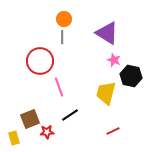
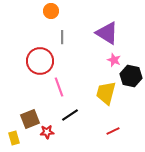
orange circle: moved 13 px left, 8 px up
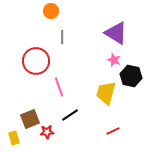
purple triangle: moved 9 px right
red circle: moved 4 px left
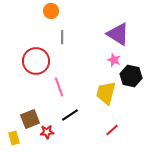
purple triangle: moved 2 px right, 1 px down
red line: moved 1 px left, 1 px up; rotated 16 degrees counterclockwise
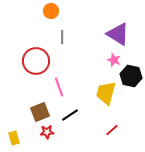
brown square: moved 10 px right, 7 px up
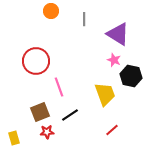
gray line: moved 22 px right, 18 px up
yellow trapezoid: moved 1 px left, 1 px down; rotated 145 degrees clockwise
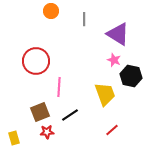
pink line: rotated 24 degrees clockwise
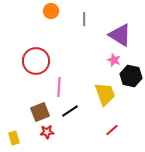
purple triangle: moved 2 px right, 1 px down
black line: moved 4 px up
